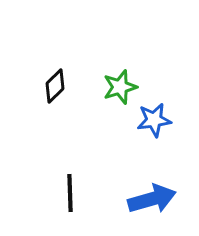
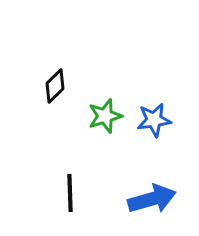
green star: moved 15 px left, 29 px down
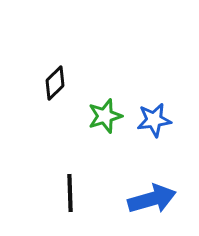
black diamond: moved 3 px up
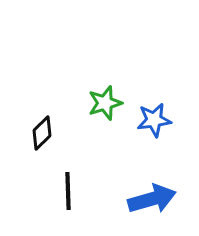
black diamond: moved 13 px left, 50 px down
green star: moved 13 px up
black line: moved 2 px left, 2 px up
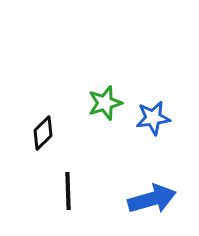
blue star: moved 1 px left, 2 px up
black diamond: moved 1 px right
